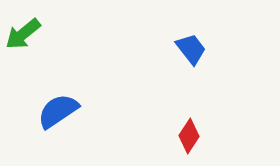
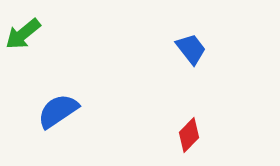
red diamond: moved 1 px up; rotated 12 degrees clockwise
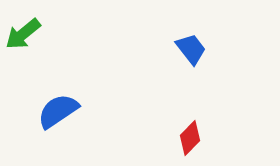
red diamond: moved 1 px right, 3 px down
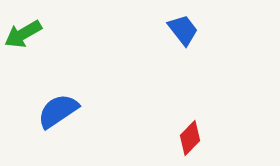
green arrow: rotated 9 degrees clockwise
blue trapezoid: moved 8 px left, 19 px up
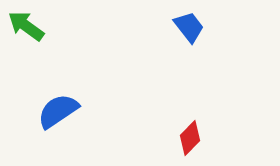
blue trapezoid: moved 6 px right, 3 px up
green arrow: moved 3 px right, 8 px up; rotated 66 degrees clockwise
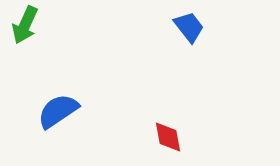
green arrow: moved 1 px left, 1 px up; rotated 102 degrees counterclockwise
red diamond: moved 22 px left, 1 px up; rotated 56 degrees counterclockwise
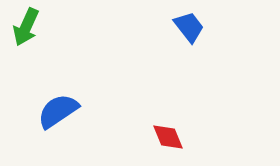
green arrow: moved 1 px right, 2 px down
red diamond: rotated 12 degrees counterclockwise
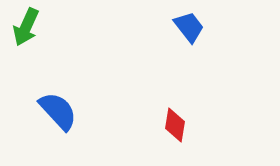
blue semicircle: rotated 81 degrees clockwise
red diamond: moved 7 px right, 12 px up; rotated 32 degrees clockwise
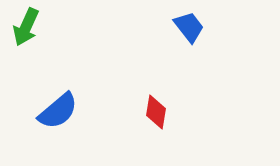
blue semicircle: rotated 93 degrees clockwise
red diamond: moved 19 px left, 13 px up
